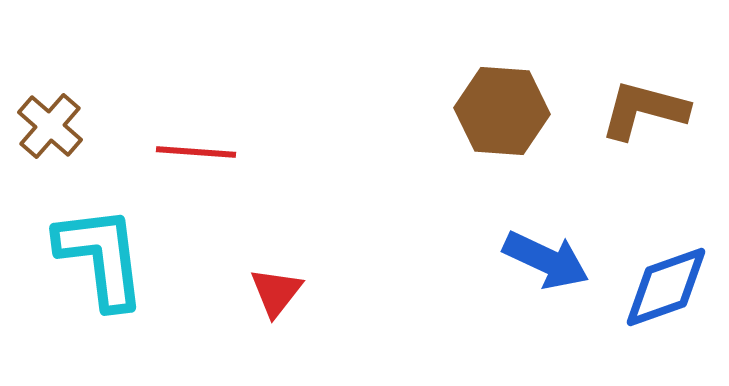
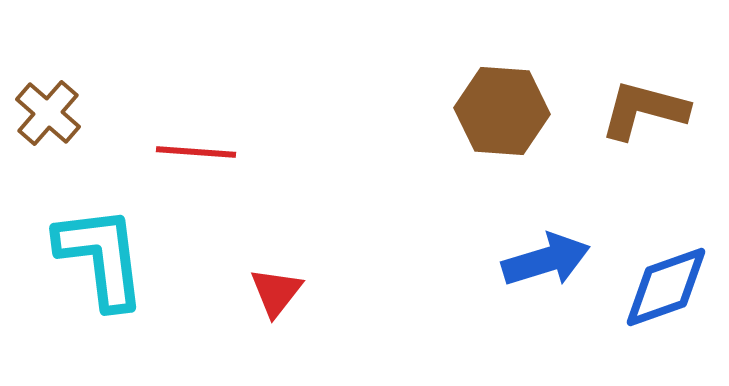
brown cross: moved 2 px left, 13 px up
blue arrow: rotated 42 degrees counterclockwise
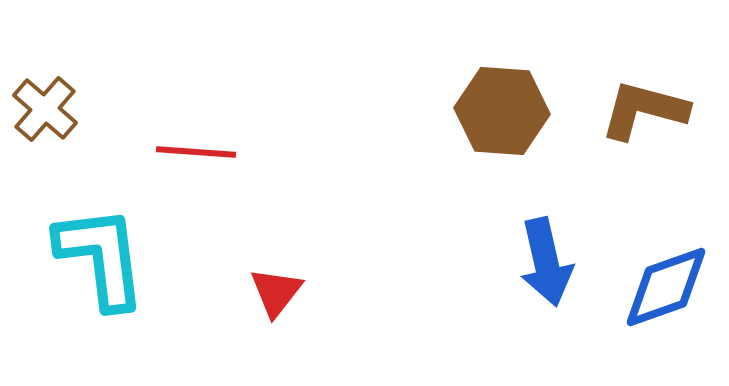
brown cross: moved 3 px left, 4 px up
blue arrow: moved 2 px down; rotated 94 degrees clockwise
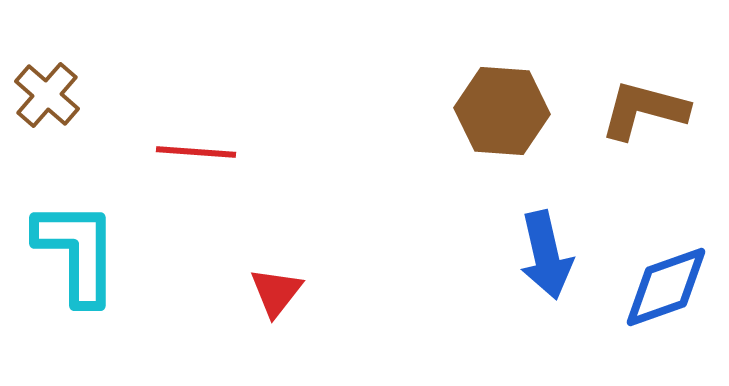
brown cross: moved 2 px right, 14 px up
cyan L-shape: moved 24 px left, 5 px up; rotated 7 degrees clockwise
blue arrow: moved 7 px up
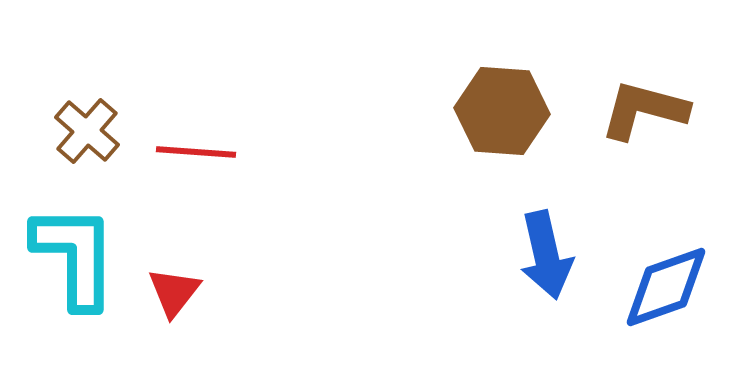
brown cross: moved 40 px right, 36 px down
cyan L-shape: moved 2 px left, 4 px down
red triangle: moved 102 px left
